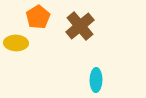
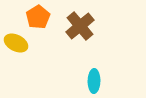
yellow ellipse: rotated 25 degrees clockwise
cyan ellipse: moved 2 px left, 1 px down
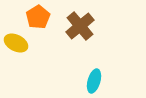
cyan ellipse: rotated 15 degrees clockwise
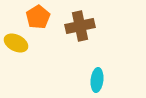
brown cross: rotated 28 degrees clockwise
cyan ellipse: moved 3 px right, 1 px up; rotated 10 degrees counterclockwise
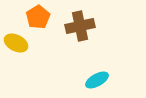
cyan ellipse: rotated 55 degrees clockwise
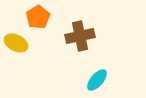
brown cross: moved 10 px down
cyan ellipse: rotated 20 degrees counterclockwise
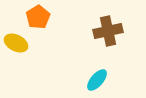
brown cross: moved 28 px right, 5 px up
